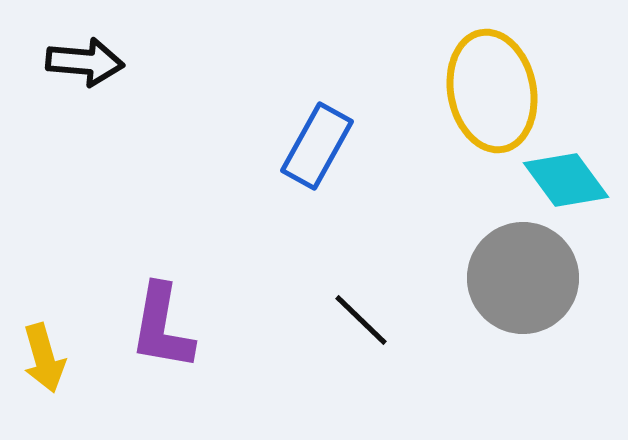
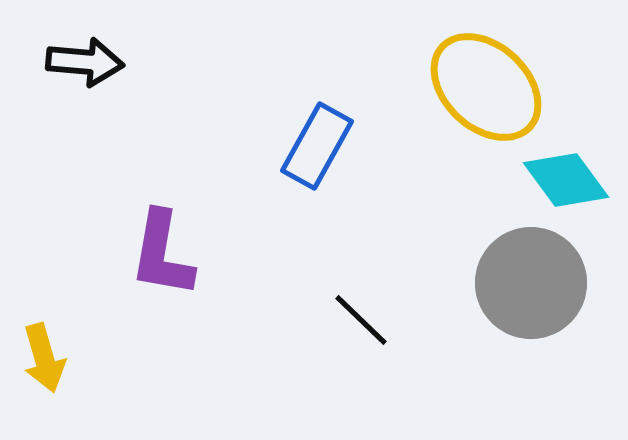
yellow ellipse: moved 6 px left, 4 px up; rotated 36 degrees counterclockwise
gray circle: moved 8 px right, 5 px down
purple L-shape: moved 73 px up
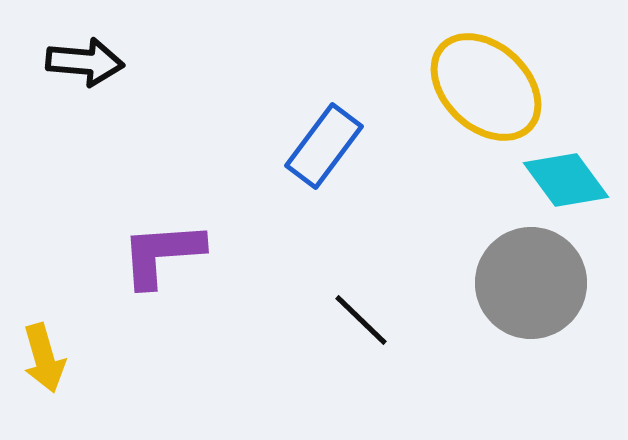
blue rectangle: moved 7 px right; rotated 8 degrees clockwise
purple L-shape: rotated 76 degrees clockwise
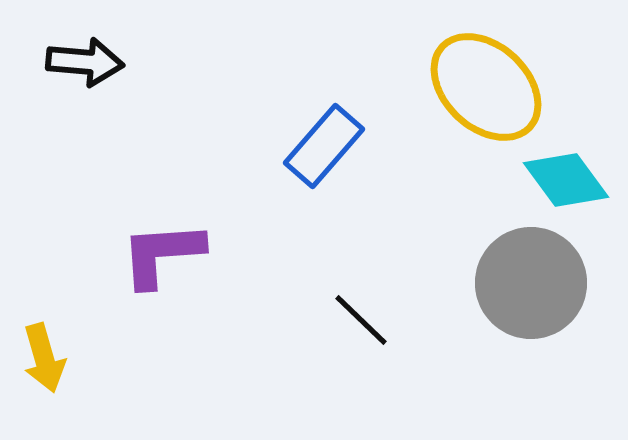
blue rectangle: rotated 4 degrees clockwise
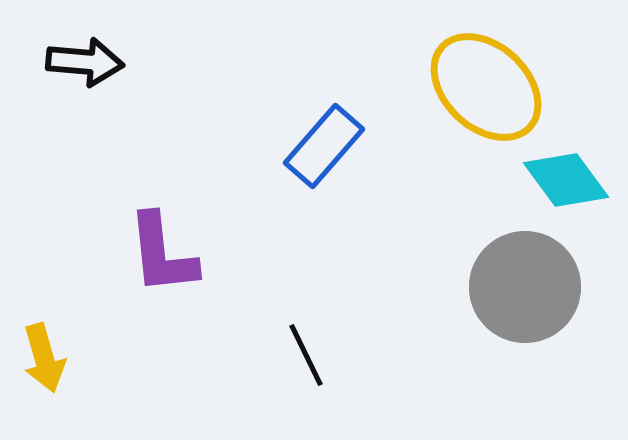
purple L-shape: rotated 92 degrees counterclockwise
gray circle: moved 6 px left, 4 px down
black line: moved 55 px left, 35 px down; rotated 20 degrees clockwise
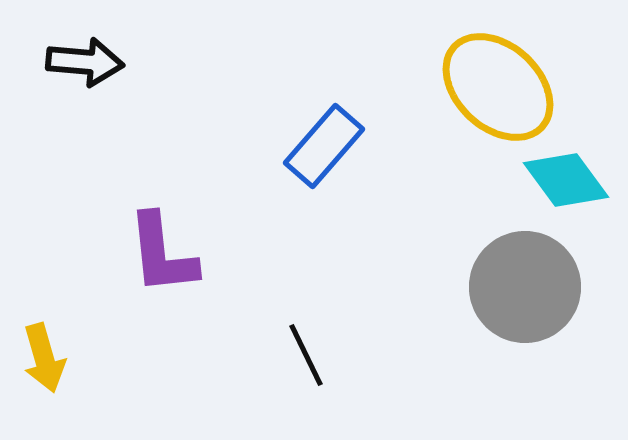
yellow ellipse: moved 12 px right
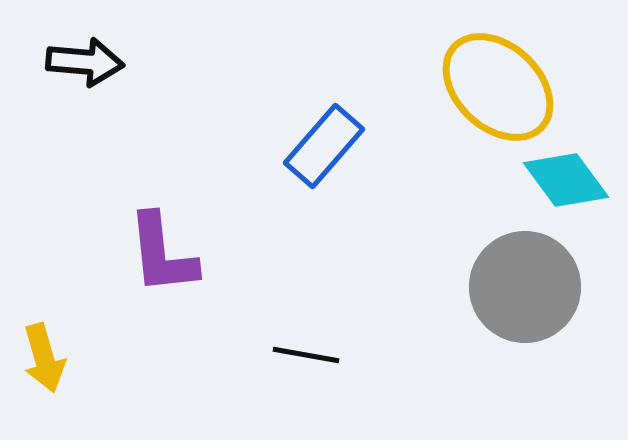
black line: rotated 54 degrees counterclockwise
